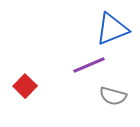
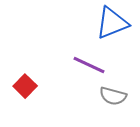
blue triangle: moved 6 px up
purple line: rotated 48 degrees clockwise
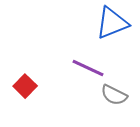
purple line: moved 1 px left, 3 px down
gray semicircle: moved 1 px right, 1 px up; rotated 12 degrees clockwise
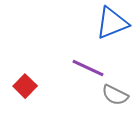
gray semicircle: moved 1 px right
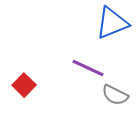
red square: moved 1 px left, 1 px up
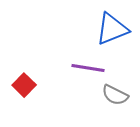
blue triangle: moved 6 px down
purple line: rotated 16 degrees counterclockwise
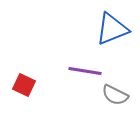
purple line: moved 3 px left, 3 px down
red square: rotated 20 degrees counterclockwise
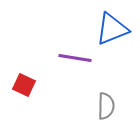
purple line: moved 10 px left, 13 px up
gray semicircle: moved 9 px left, 11 px down; rotated 116 degrees counterclockwise
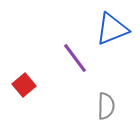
purple line: rotated 44 degrees clockwise
red square: rotated 25 degrees clockwise
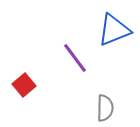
blue triangle: moved 2 px right, 1 px down
gray semicircle: moved 1 px left, 2 px down
